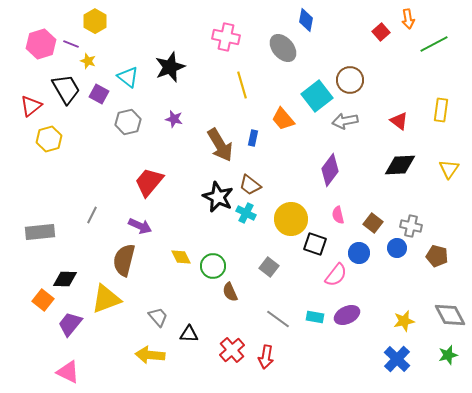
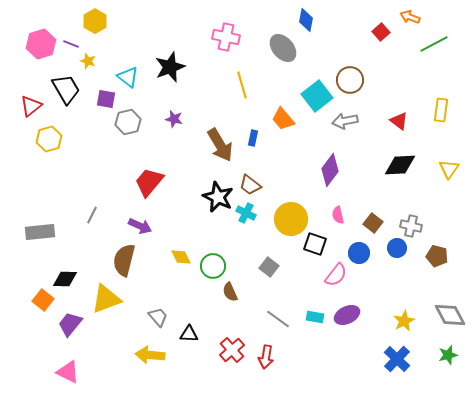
orange arrow at (408, 19): moved 2 px right, 2 px up; rotated 120 degrees clockwise
purple square at (99, 94): moved 7 px right, 5 px down; rotated 18 degrees counterclockwise
yellow star at (404, 321): rotated 15 degrees counterclockwise
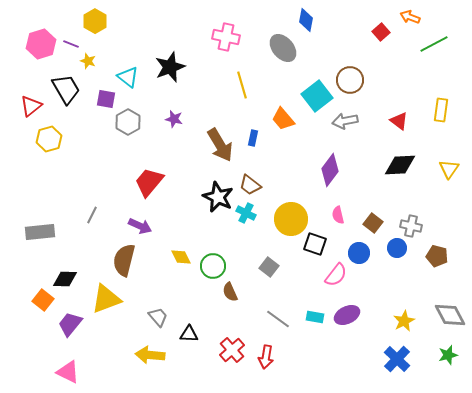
gray hexagon at (128, 122): rotated 15 degrees counterclockwise
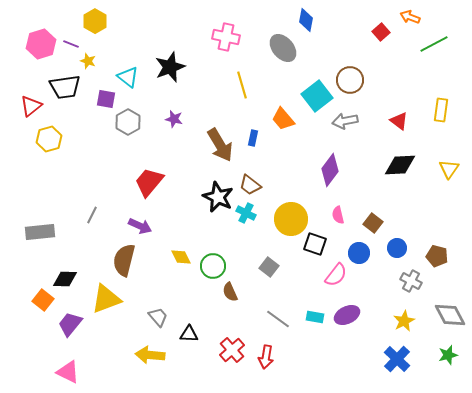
black trapezoid at (66, 89): moved 1 px left, 2 px up; rotated 112 degrees clockwise
gray cross at (411, 226): moved 55 px down; rotated 15 degrees clockwise
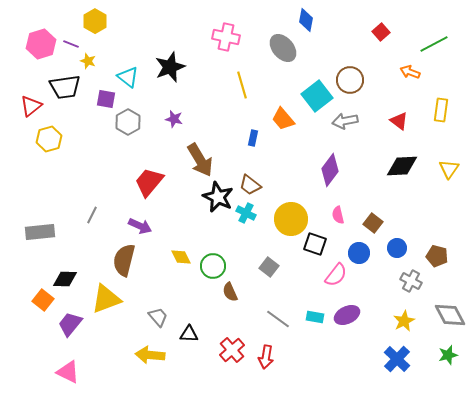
orange arrow at (410, 17): moved 55 px down
brown arrow at (220, 145): moved 20 px left, 15 px down
black diamond at (400, 165): moved 2 px right, 1 px down
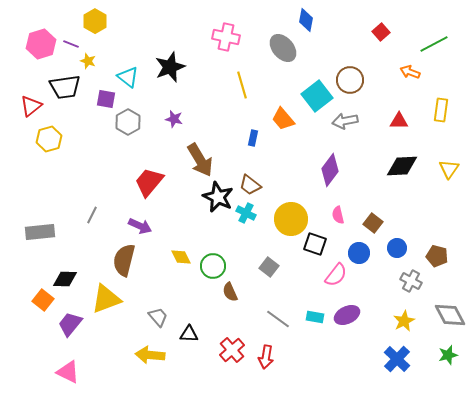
red triangle at (399, 121): rotated 36 degrees counterclockwise
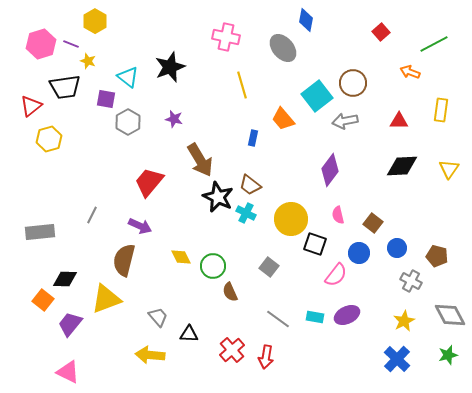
brown circle at (350, 80): moved 3 px right, 3 px down
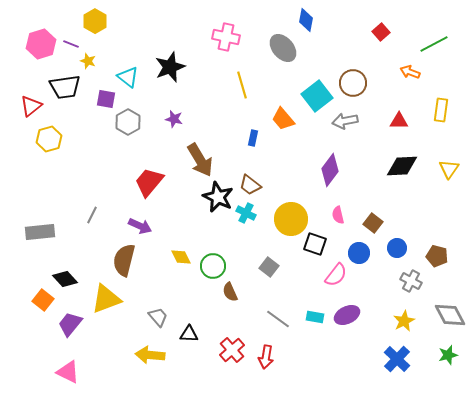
black diamond at (65, 279): rotated 45 degrees clockwise
